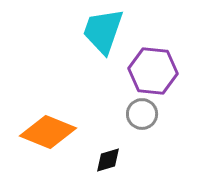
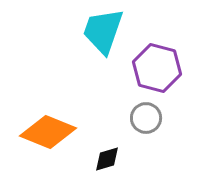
purple hexagon: moved 4 px right, 3 px up; rotated 9 degrees clockwise
gray circle: moved 4 px right, 4 px down
black diamond: moved 1 px left, 1 px up
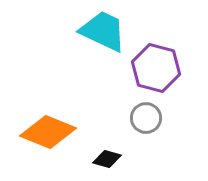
cyan trapezoid: rotated 96 degrees clockwise
purple hexagon: moved 1 px left
black diamond: rotated 32 degrees clockwise
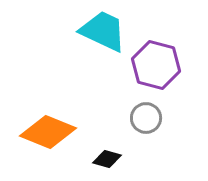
purple hexagon: moved 3 px up
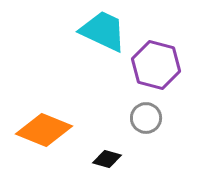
orange diamond: moved 4 px left, 2 px up
